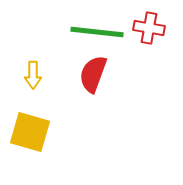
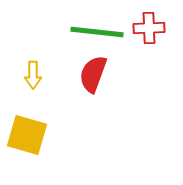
red cross: rotated 12 degrees counterclockwise
yellow square: moved 3 px left, 3 px down
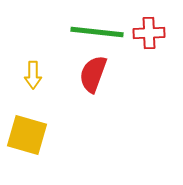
red cross: moved 5 px down
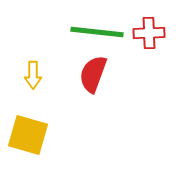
yellow square: moved 1 px right
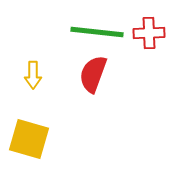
yellow square: moved 1 px right, 4 px down
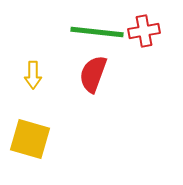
red cross: moved 5 px left, 2 px up; rotated 8 degrees counterclockwise
yellow square: moved 1 px right
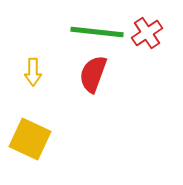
red cross: moved 3 px right, 2 px down; rotated 24 degrees counterclockwise
yellow arrow: moved 3 px up
yellow square: rotated 9 degrees clockwise
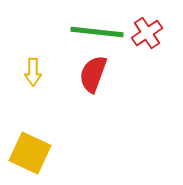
yellow square: moved 14 px down
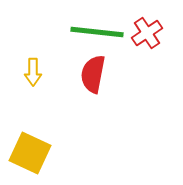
red semicircle: rotated 9 degrees counterclockwise
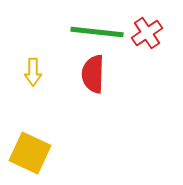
red semicircle: rotated 9 degrees counterclockwise
